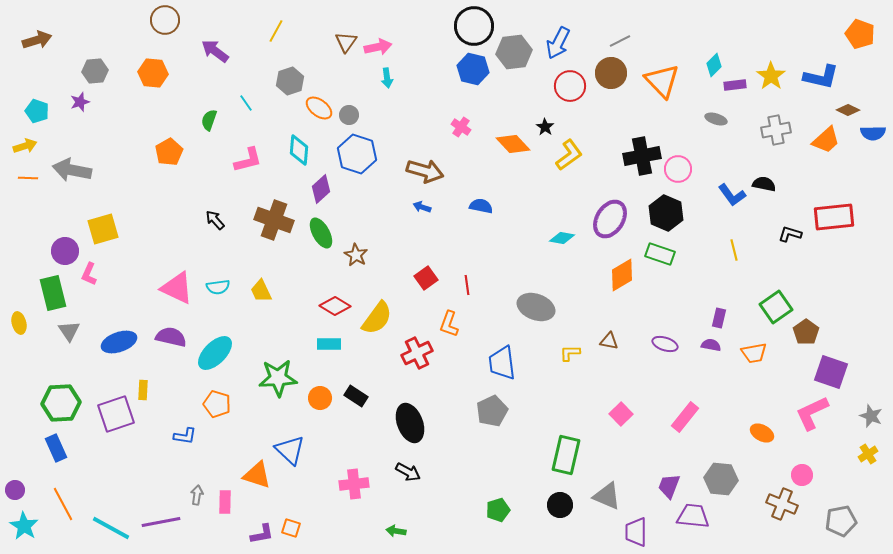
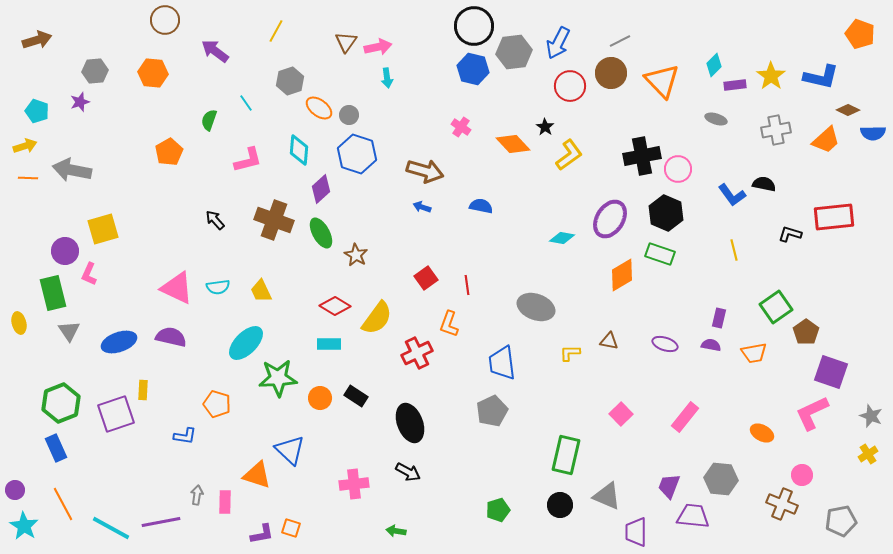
cyan ellipse at (215, 353): moved 31 px right, 10 px up
green hexagon at (61, 403): rotated 18 degrees counterclockwise
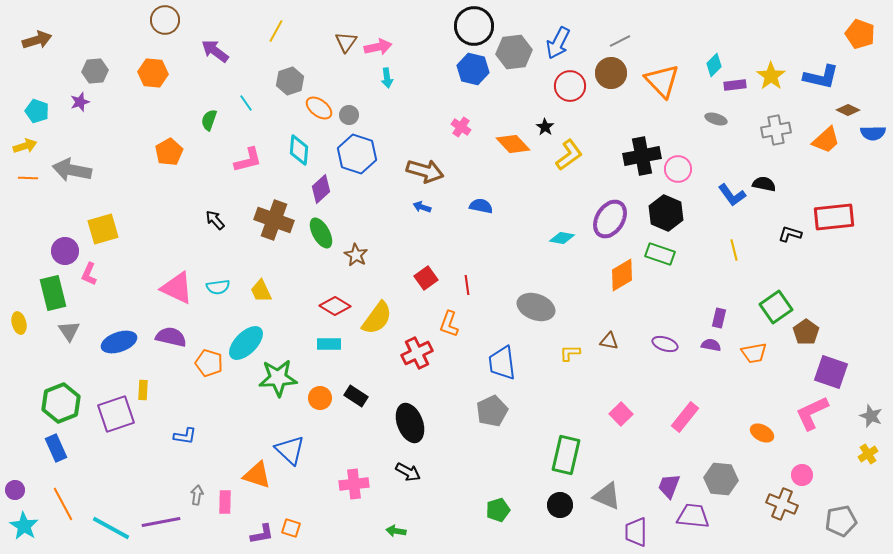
orange pentagon at (217, 404): moved 8 px left, 41 px up
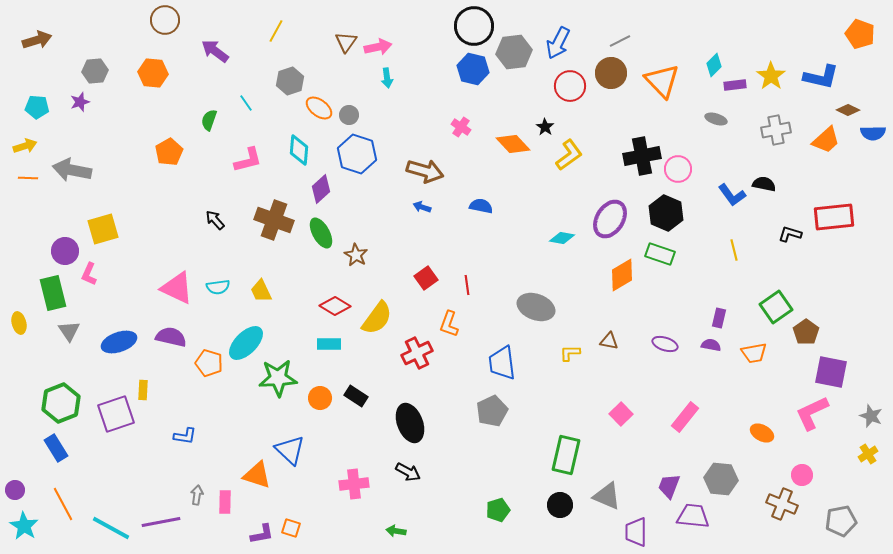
cyan pentagon at (37, 111): moved 4 px up; rotated 15 degrees counterclockwise
purple square at (831, 372): rotated 8 degrees counterclockwise
blue rectangle at (56, 448): rotated 8 degrees counterclockwise
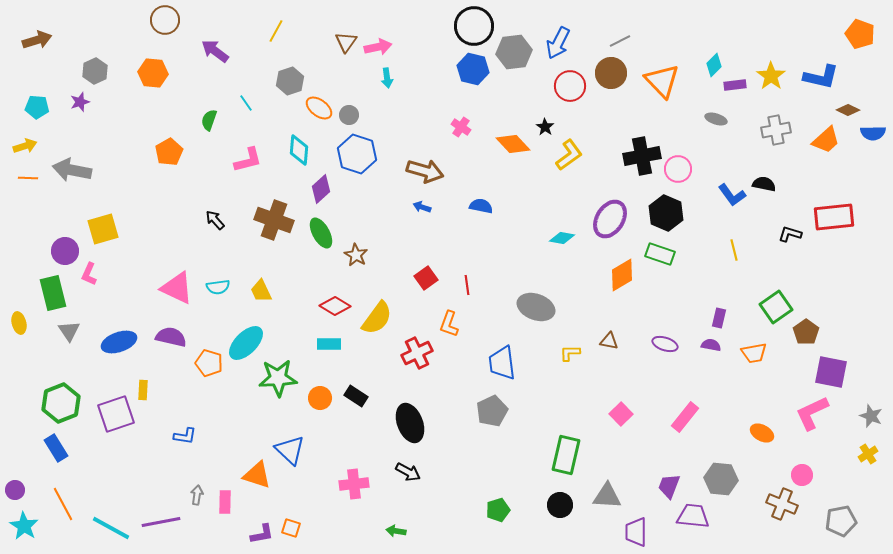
gray hexagon at (95, 71): rotated 20 degrees counterclockwise
gray triangle at (607, 496): rotated 20 degrees counterclockwise
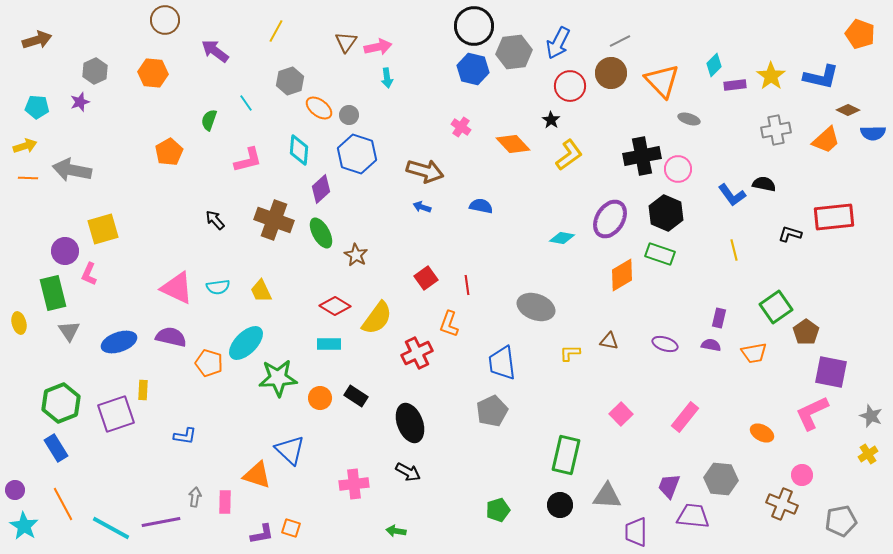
gray ellipse at (716, 119): moved 27 px left
black star at (545, 127): moved 6 px right, 7 px up
gray arrow at (197, 495): moved 2 px left, 2 px down
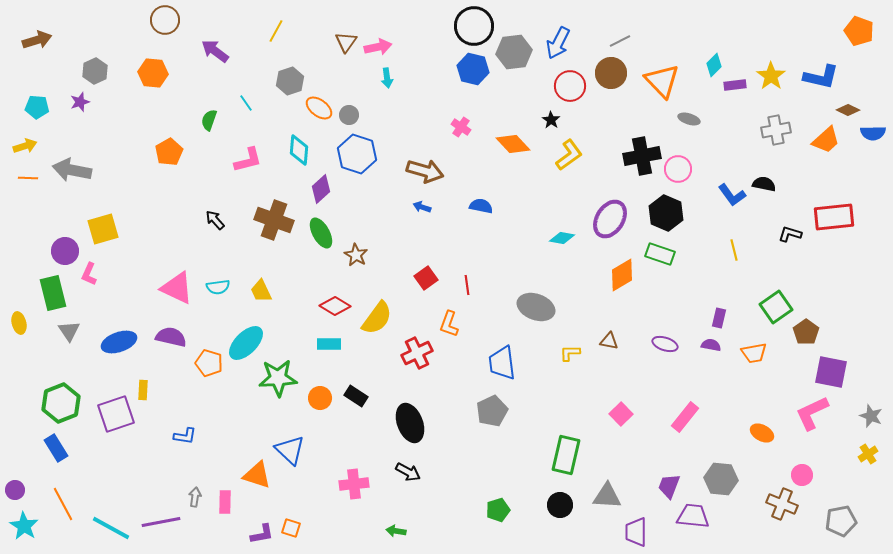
orange pentagon at (860, 34): moved 1 px left, 3 px up
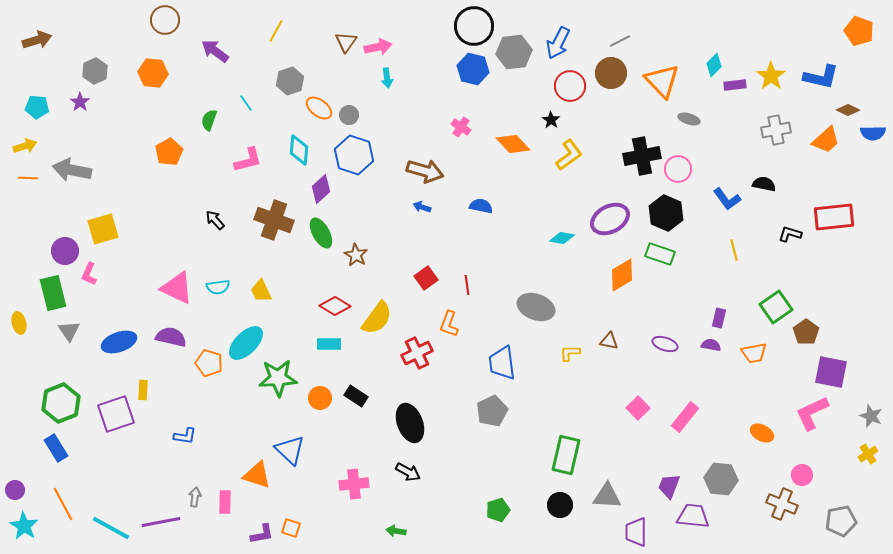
purple star at (80, 102): rotated 18 degrees counterclockwise
blue hexagon at (357, 154): moved 3 px left, 1 px down
blue L-shape at (732, 195): moved 5 px left, 4 px down
purple ellipse at (610, 219): rotated 30 degrees clockwise
pink square at (621, 414): moved 17 px right, 6 px up
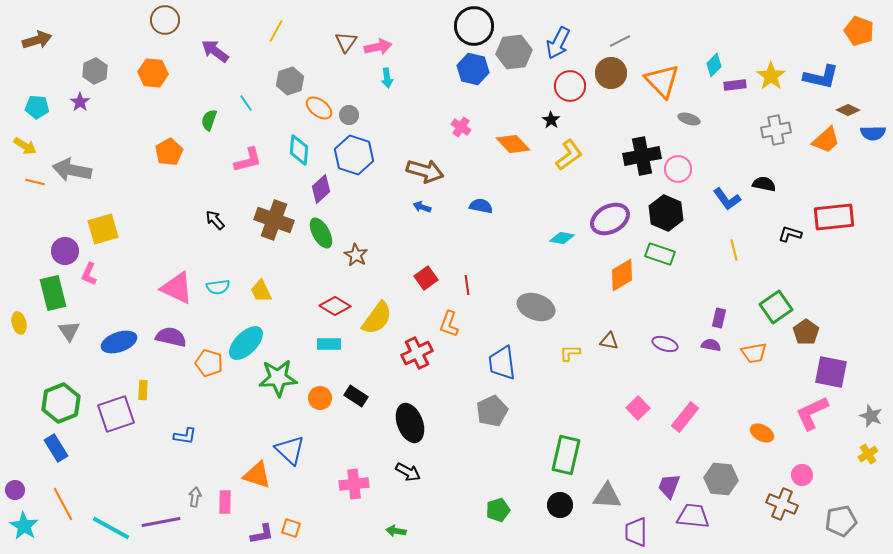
yellow arrow at (25, 146): rotated 50 degrees clockwise
orange line at (28, 178): moved 7 px right, 4 px down; rotated 12 degrees clockwise
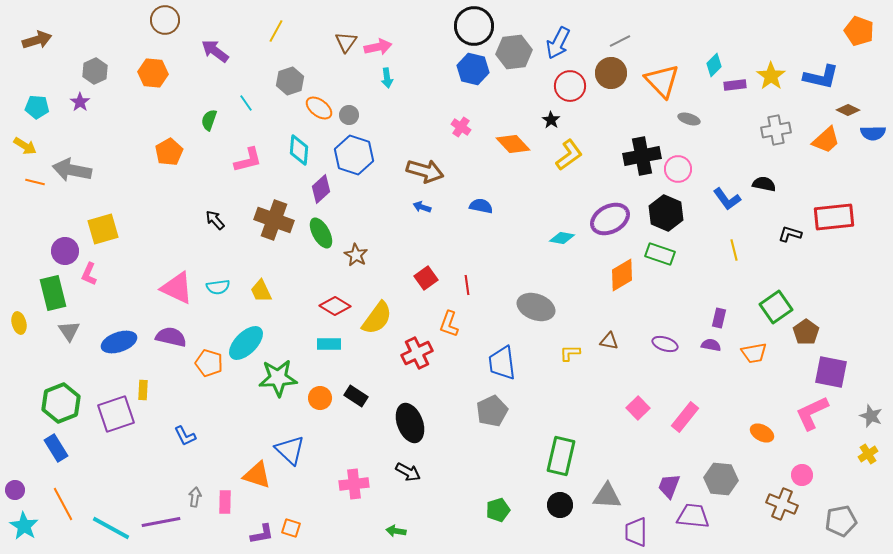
blue L-shape at (185, 436): rotated 55 degrees clockwise
green rectangle at (566, 455): moved 5 px left, 1 px down
